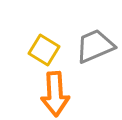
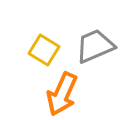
orange arrow: moved 7 px right; rotated 27 degrees clockwise
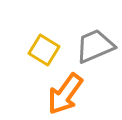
orange arrow: moved 3 px right; rotated 12 degrees clockwise
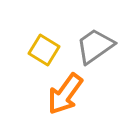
gray trapezoid: rotated 12 degrees counterclockwise
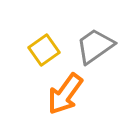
yellow square: rotated 24 degrees clockwise
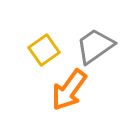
orange arrow: moved 4 px right, 4 px up
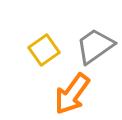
orange arrow: moved 3 px right, 4 px down
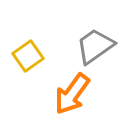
yellow square: moved 16 px left, 6 px down
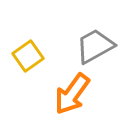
gray trapezoid: rotated 6 degrees clockwise
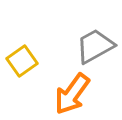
yellow square: moved 6 px left, 5 px down
